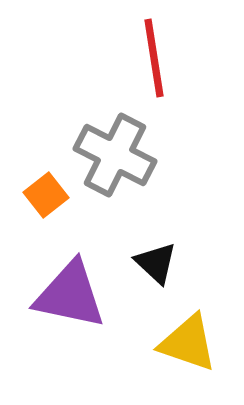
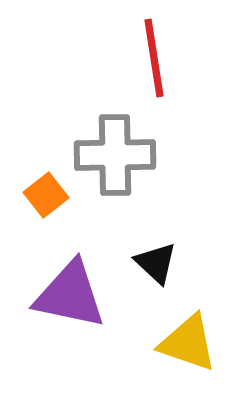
gray cross: rotated 28 degrees counterclockwise
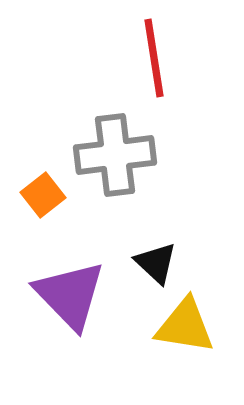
gray cross: rotated 6 degrees counterclockwise
orange square: moved 3 px left
purple triangle: rotated 34 degrees clockwise
yellow triangle: moved 3 px left, 17 px up; rotated 10 degrees counterclockwise
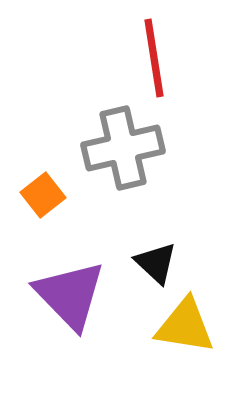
gray cross: moved 8 px right, 7 px up; rotated 6 degrees counterclockwise
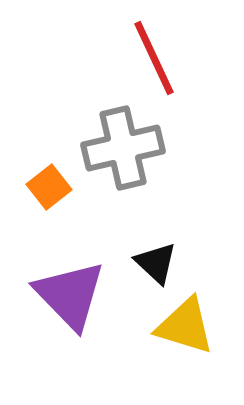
red line: rotated 16 degrees counterclockwise
orange square: moved 6 px right, 8 px up
yellow triangle: rotated 8 degrees clockwise
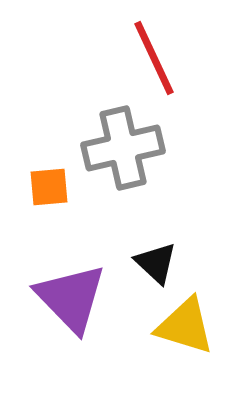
orange square: rotated 33 degrees clockwise
purple triangle: moved 1 px right, 3 px down
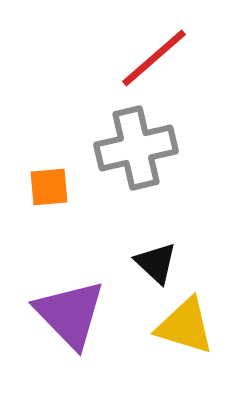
red line: rotated 74 degrees clockwise
gray cross: moved 13 px right
purple triangle: moved 1 px left, 16 px down
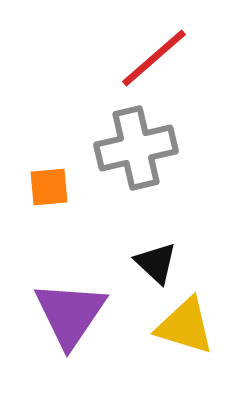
purple triangle: rotated 18 degrees clockwise
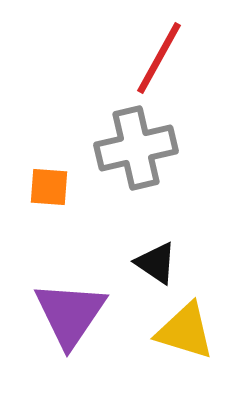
red line: moved 5 px right; rotated 20 degrees counterclockwise
orange square: rotated 9 degrees clockwise
black triangle: rotated 9 degrees counterclockwise
yellow triangle: moved 5 px down
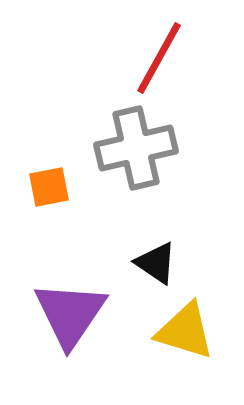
orange square: rotated 15 degrees counterclockwise
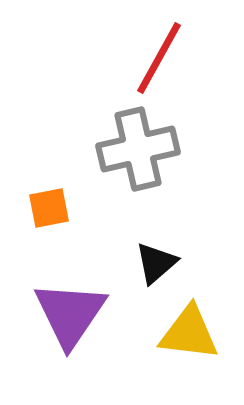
gray cross: moved 2 px right, 1 px down
orange square: moved 21 px down
black triangle: rotated 45 degrees clockwise
yellow triangle: moved 4 px right, 2 px down; rotated 10 degrees counterclockwise
